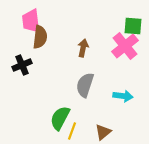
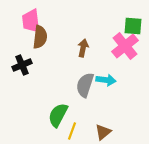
cyan arrow: moved 17 px left, 16 px up
green semicircle: moved 2 px left, 3 px up
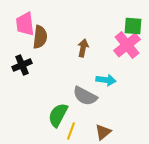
pink trapezoid: moved 6 px left, 3 px down
pink cross: moved 2 px right, 1 px up
gray semicircle: moved 11 px down; rotated 80 degrees counterclockwise
yellow line: moved 1 px left
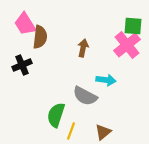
pink trapezoid: rotated 25 degrees counterclockwise
green semicircle: moved 2 px left; rotated 10 degrees counterclockwise
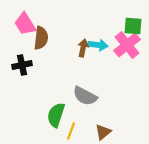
brown semicircle: moved 1 px right, 1 px down
black cross: rotated 12 degrees clockwise
cyan arrow: moved 8 px left, 35 px up
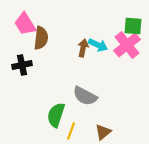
cyan arrow: rotated 18 degrees clockwise
